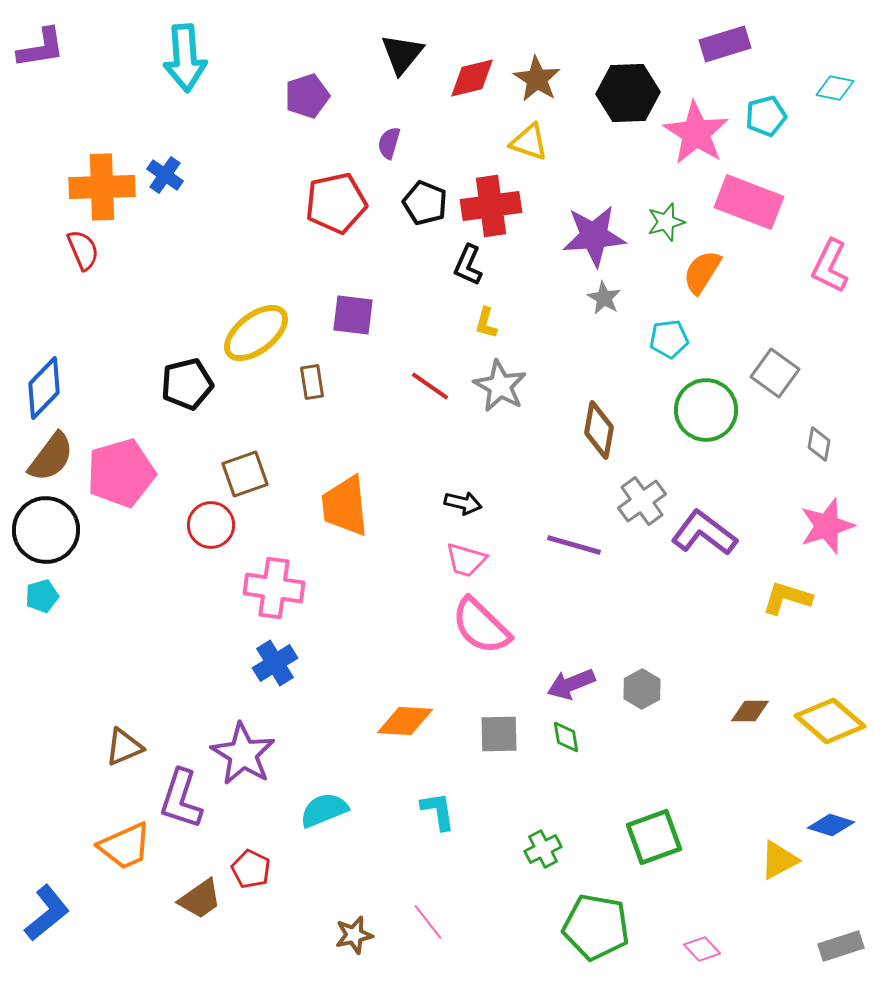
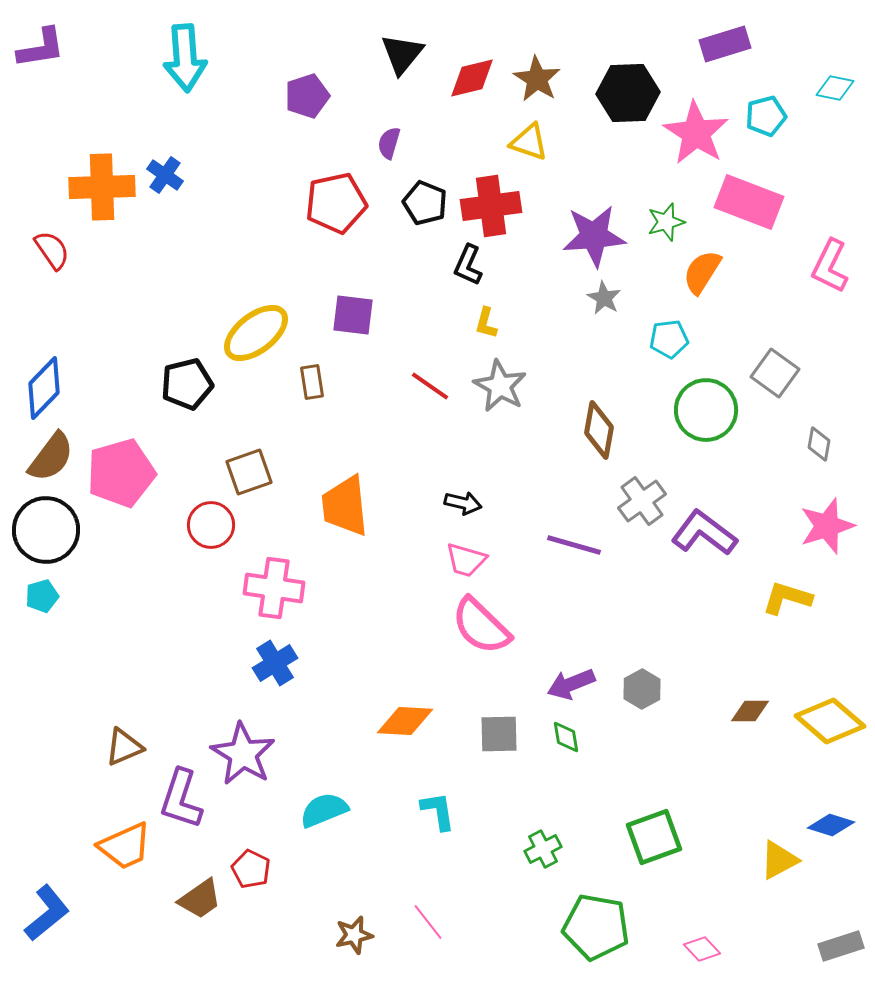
red semicircle at (83, 250): moved 31 px left; rotated 12 degrees counterclockwise
brown square at (245, 474): moved 4 px right, 2 px up
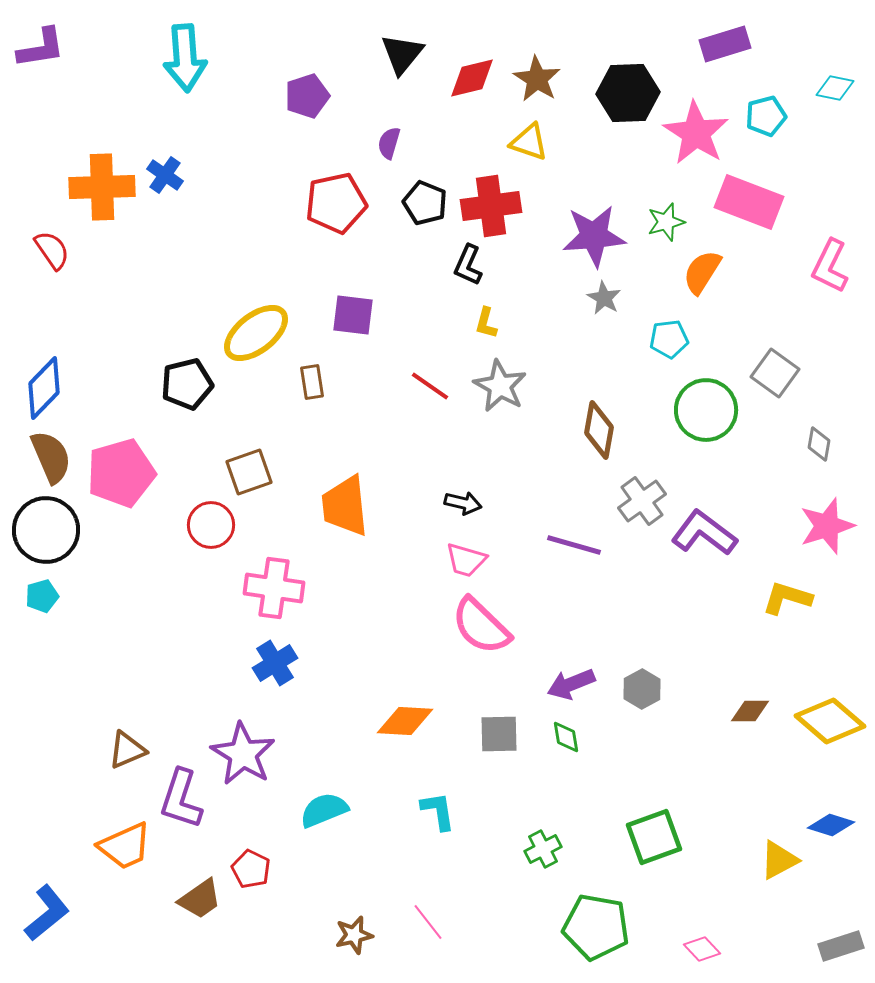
brown semicircle at (51, 457): rotated 60 degrees counterclockwise
brown triangle at (124, 747): moved 3 px right, 3 px down
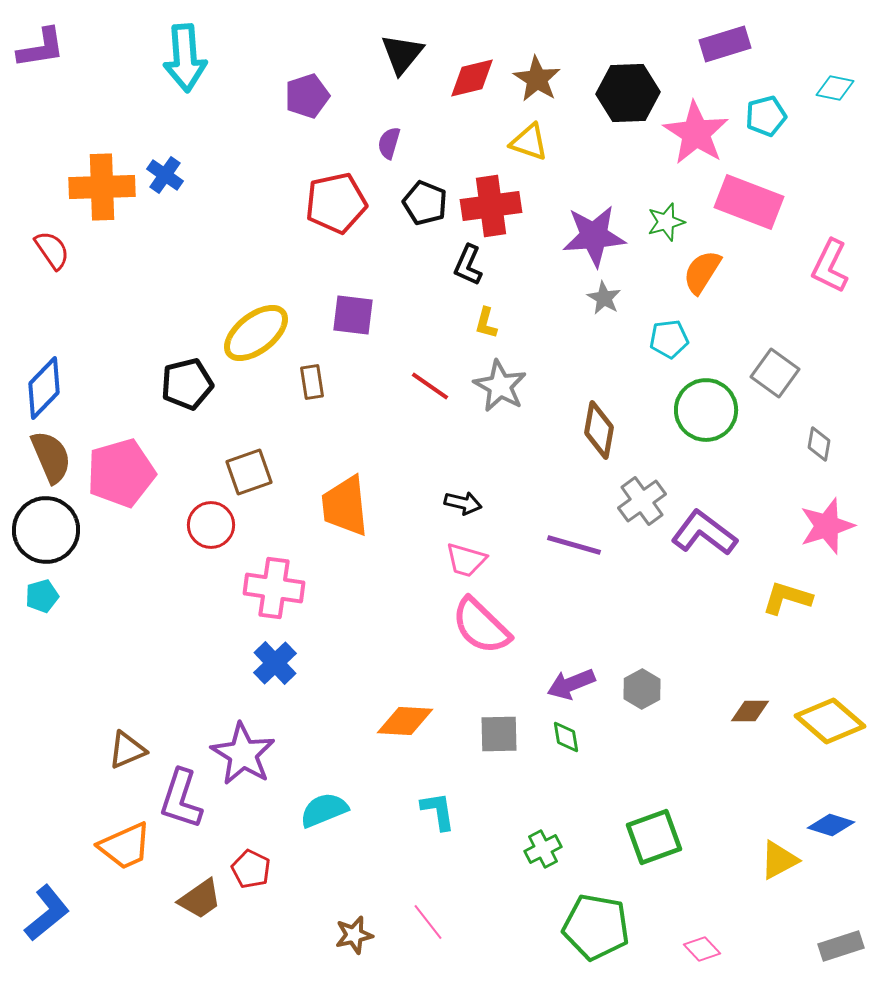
blue cross at (275, 663): rotated 12 degrees counterclockwise
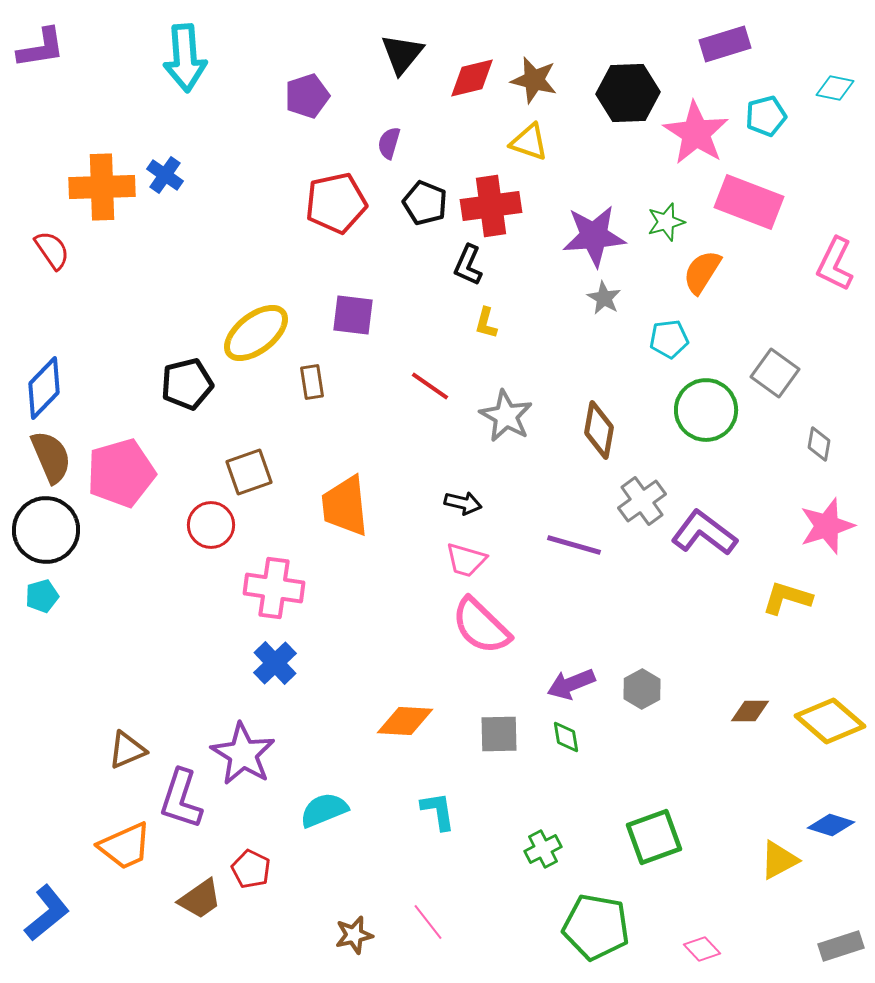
brown star at (537, 79): moved 3 px left, 1 px down; rotated 18 degrees counterclockwise
pink L-shape at (830, 266): moved 5 px right, 2 px up
gray star at (500, 386): moved 6 px right, 30 px down
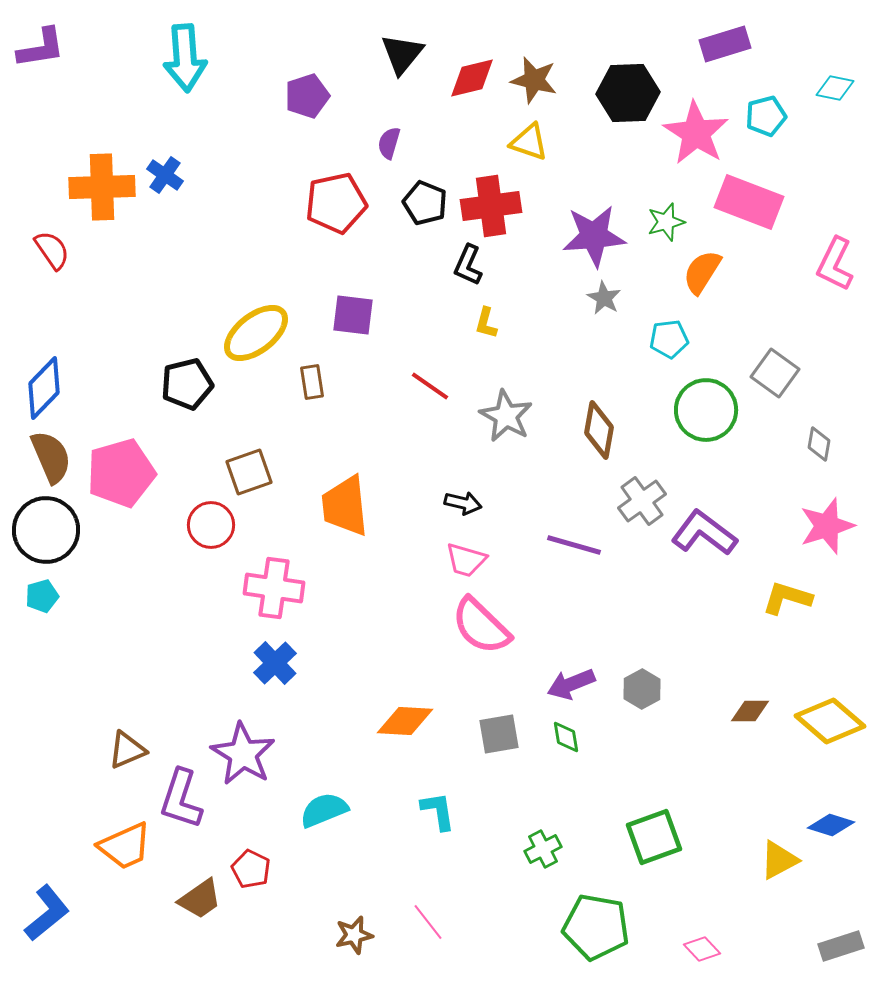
gray square at (499, 734): rotated 9 degrees counterclockwise
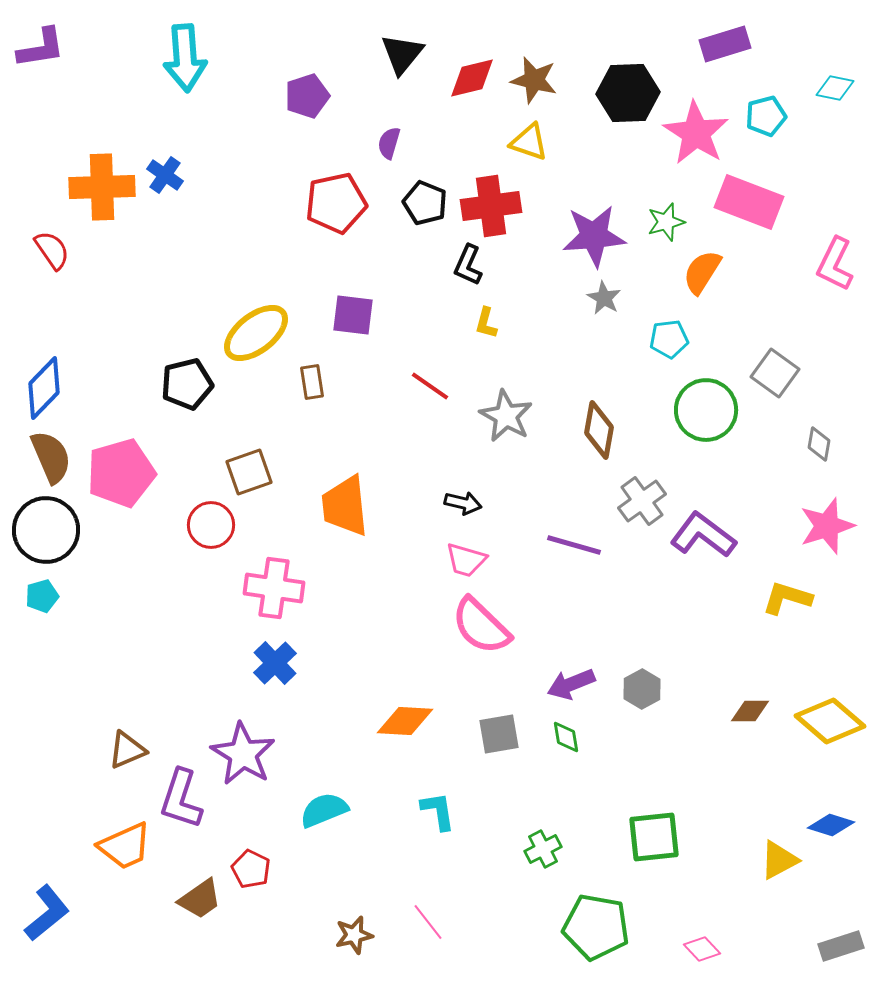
purple L-shape at (704, 533): moved 1 px left, 2 px down
green square at (654, 837): rotated 14 degrees clockwise
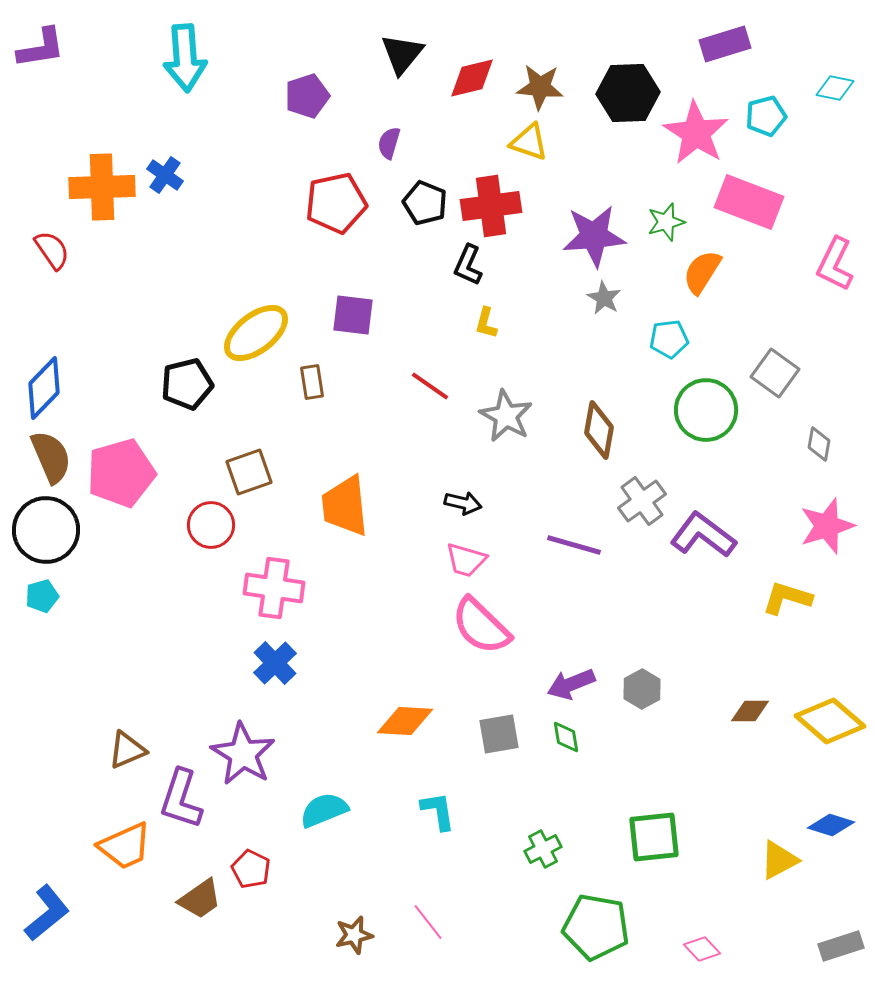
brown star at (534, 80): moved 6 px right, 7 px down; rotated 9 degrees counterclockwise
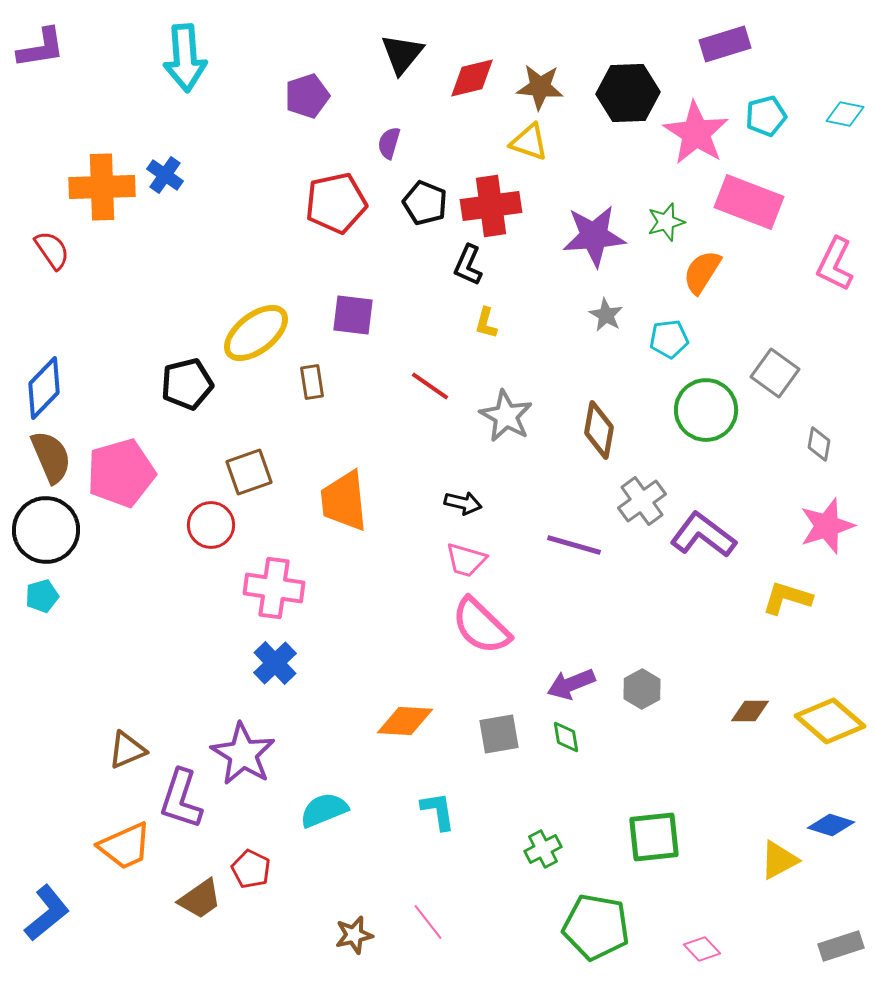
cyan diamond at (835, 88): moved 10 px right, 26 px down
gray star at (604, 298): moved 2 px right, 17 px down
orange trapezoid at (345, 506): moved 1 px left, 5 px up
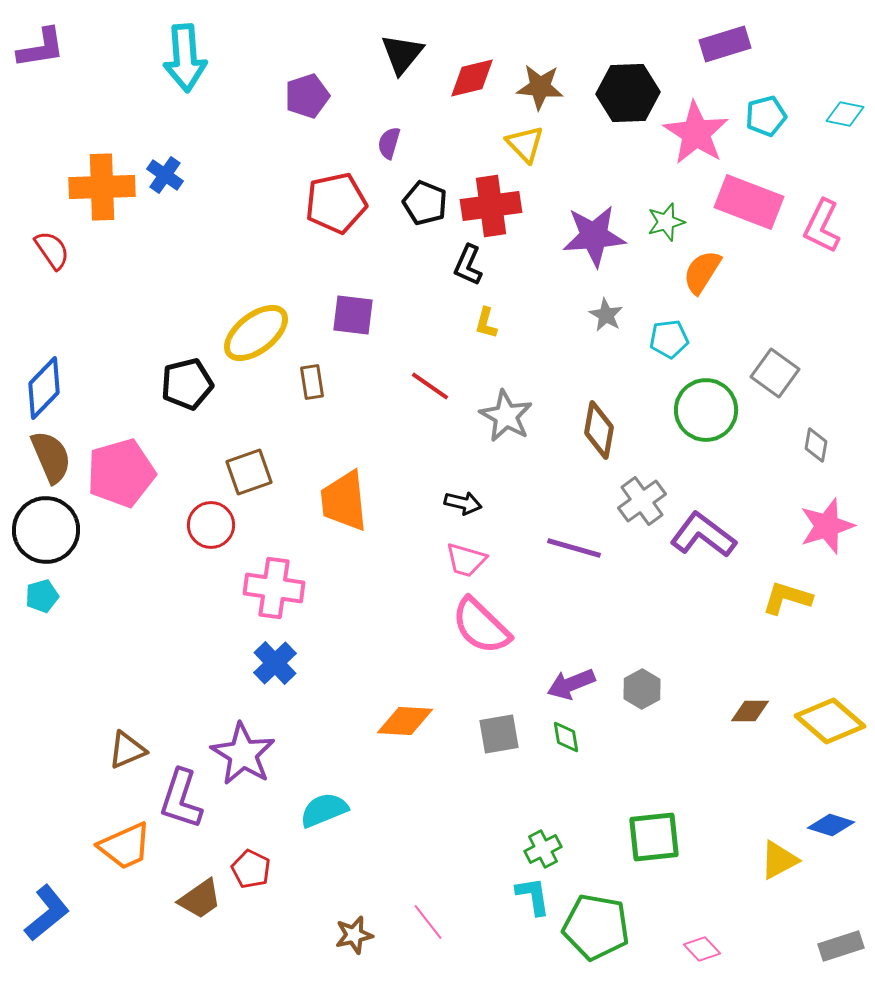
yellow triangle at (529, 142): moved 4 px left, 2 px down; rotated 27 degrees clockwise
pink L-shape at (835, 264): moved 13 px left, 38 px up
gray diamond at (819, 444): moved 3 px left, 1 px down
purple line at (574, 545): moved 3 px down
cyan L-shape at (438, 811): moved 95 px right, 85 px down
